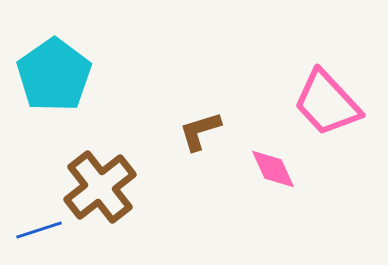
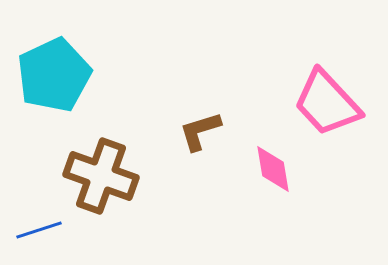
cyan pentagon: rotated 10 degrees clockwise
pink diamond: rotated 15 degrees clockwise
brown cross: moved 1 px right, 11 px up; rotated 32 degrees counterclockwise
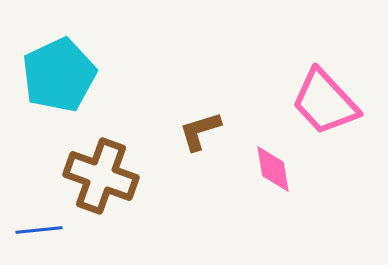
cyan pentagon: moved 5 px right
pink trapezoid: moved 2 px left, 1 px up
blue line: rotated 12 degrees clockwise
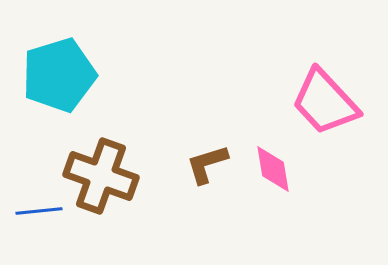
cyan pentagon: rotated 8 degrees clockwise
brown L-shape: moved 7 px right, 33 px down
blue line: moved 19 px up
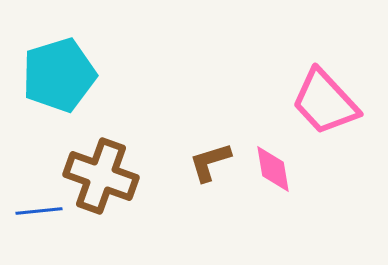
brown L-shape: moved 3 px right, 2 px up
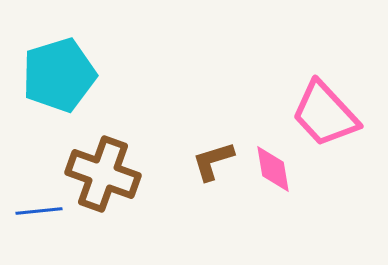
pink trapezoid: moved 12 px down
brown L-shape: moved 3 px right, 1 px up
brown cross: moved 2 px right, 2 px up
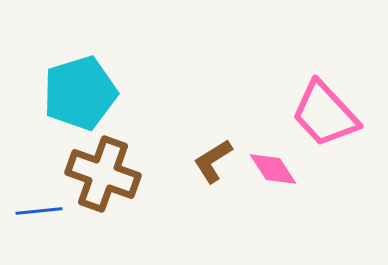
cyan pentagon: moved 21 px right, 18 px down
brown L-shape: rotated 15 degrees counterclockwise
pink diamond: rotated 24 degrees counterclockwise
